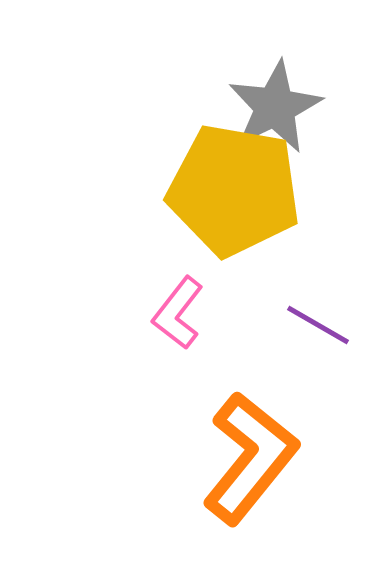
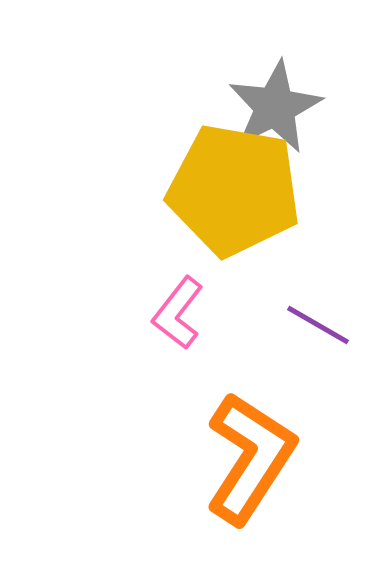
orange L-shape: rotated 6 degrees counterclockwise
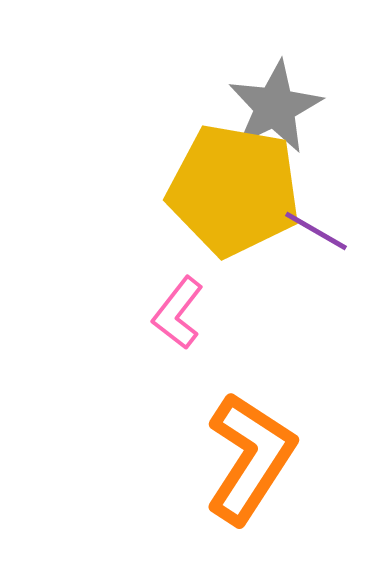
purple line: moved 2 px left, 94 px up
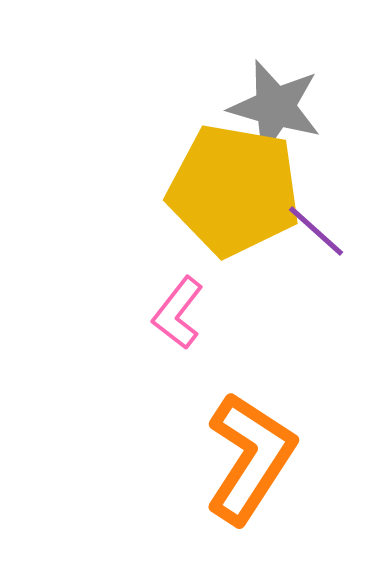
gray star: rotated 30 degrees counterclockwise
purple line: rotated 12 degrees clockwise
